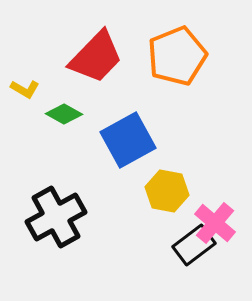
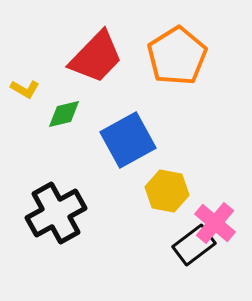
orange pentagon: rotated 10 degrees counterclockwise
green diamond: rotated 42 degrees counterclockwise
black cross: moved 4 px up
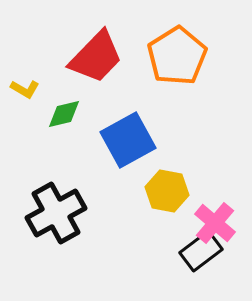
black rectangle: moved 7 px right, 6 px down
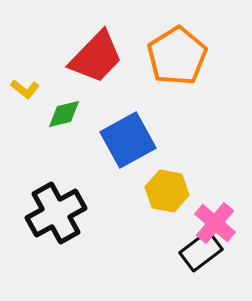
yellow L-shape: rotated 8 degrees clockwise
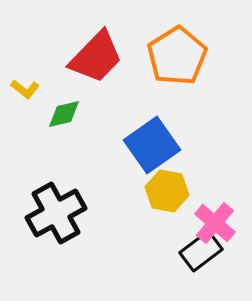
blue square: moved 24 px right, 5 px down; rotated 6 degrees counterclockwise
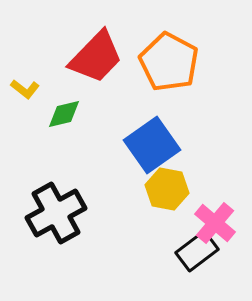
orange pentagon: moved 8 px left, 6 px down; rotated 12 degrees counterclockwise
yellow hexagon: moved 2 px up
black rectangle: moved 4 px left
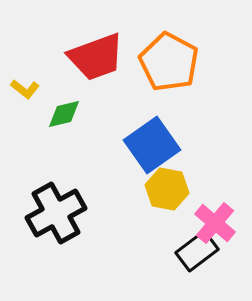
red trapezoid: rotated 26 degrees clockwise
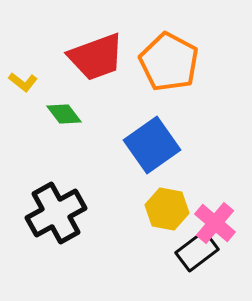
yellow L-shape: moved 2 px left, 7 px up
green diamond: rotated 66 degrees clockwise
yellow hexagon: moved 20 px down
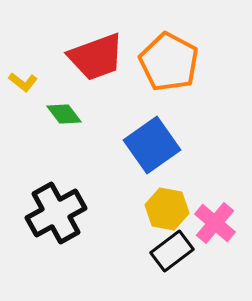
black rectangle: moved 25 px left
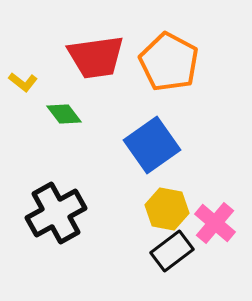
red trapezoid: rotated 12 degrees clockwise
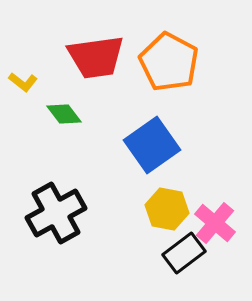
black rectangle: moved 12 px right, 2 px down
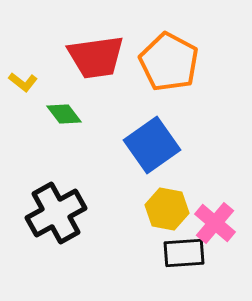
black rectangle: rotated 33 degrees clockwise
